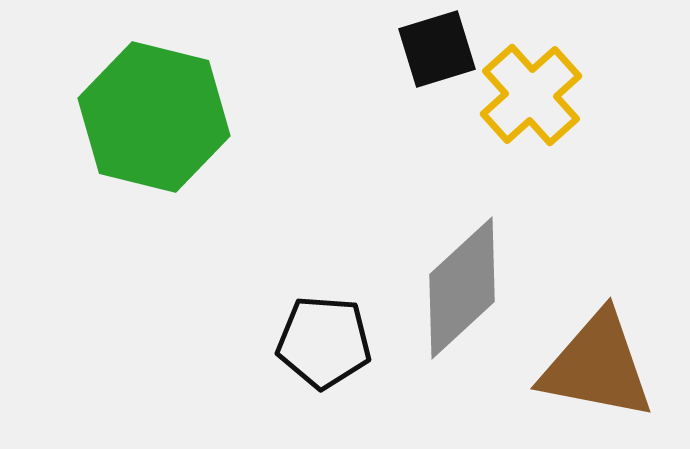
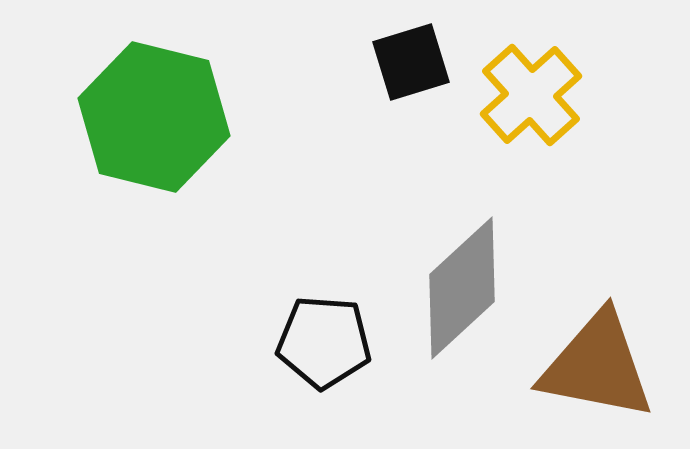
black square: moved 26 px left, 13 px down
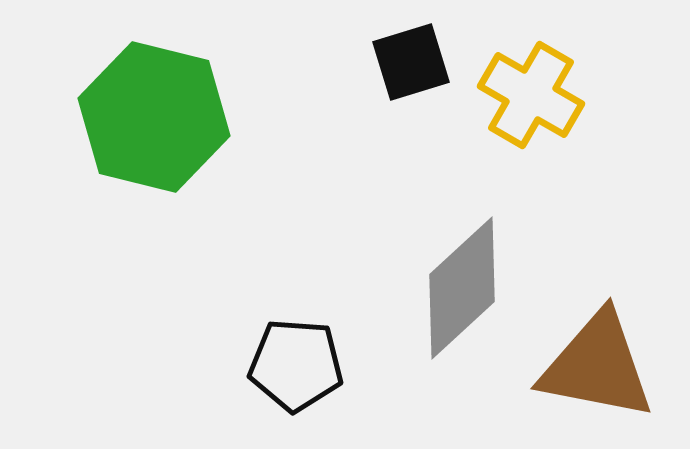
yellow cross: rotated 18 degrees counterclockwise
black pentagon: moved 28 px left, 23 px down
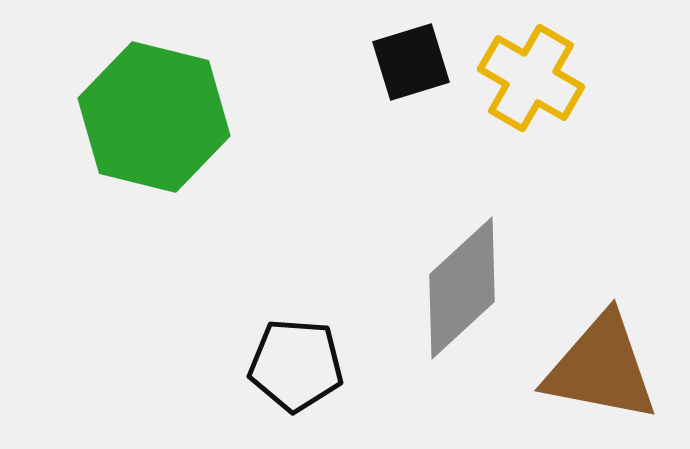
yellow cross: moved 17 px up
brown triangle: moved 4 px right, 2 px down
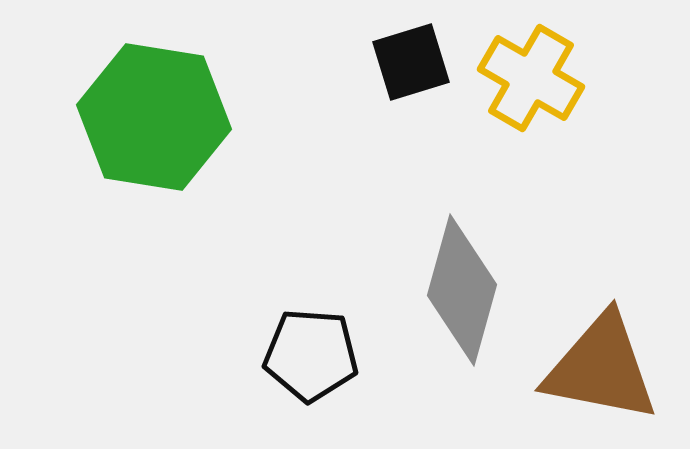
green hexagon: rotated 5 degrees counterclockwise
gray diamond: moved 2 px down; rotated 32 degrees counterclockwise
black pentagon: moved 15 px right, 10 px up
